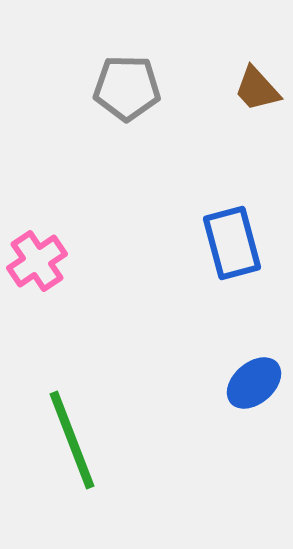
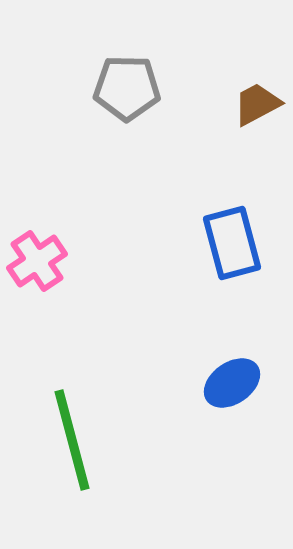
brown trapezoid: moved 15 px down; rotated 104 degrees clockwise
blue ellipse: moved 22 px left; rotated 6 degrees clockwise
green line: rotated 6 degrees clockwise
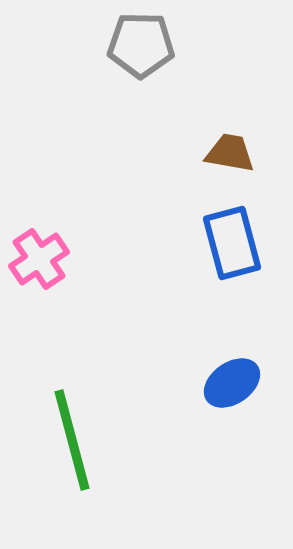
gray pentagon: moved 14 px right, 43 px up
brown trapezoid: moved 27 px left, 49 px down; rotated 38 degrees clockwise
pink cross: moved 2 px right, 2 px up
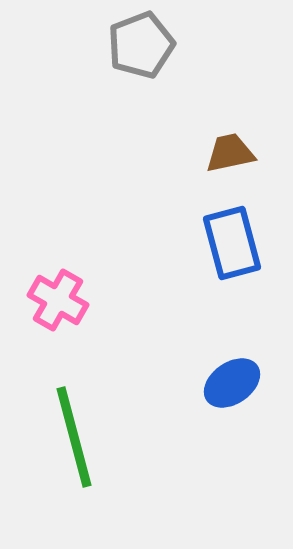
gray pentagon: rotated 22 degrees counterclockwise
brown trapezoid: rotated 22 degrees counterclockwise
pink cross: moved 19 px right, 41 px down; rotated 26 degrees counterclockwise
green line: moved 2 px right, 3 px up
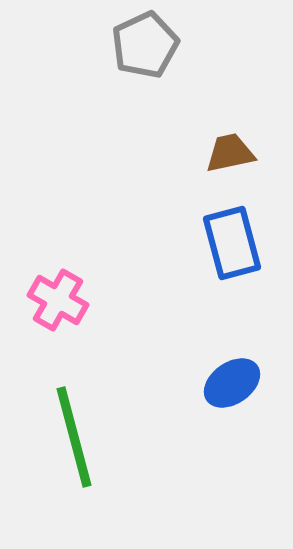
gray pentagon: moved 4 px right; rotated 4 degrees counterclockwise
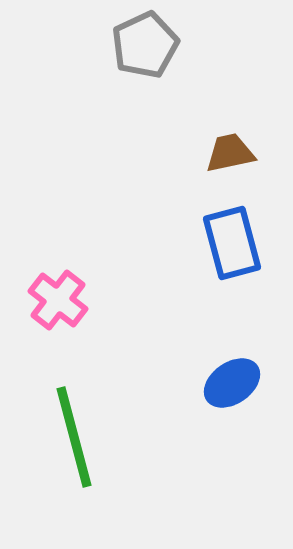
pink cross: rotated 8 degrees clockwise
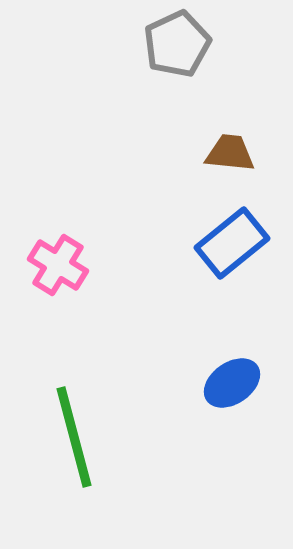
gray pentagon: moved 32 px right, 1 px up
brown trapezoid: rotated 18 degrees clockwise
blue rectangle: rotated 66 degrees clockwise
pink cross: moved 35 px up; rotated 6 degrees counterclockwise
